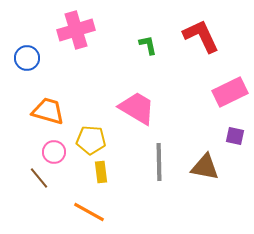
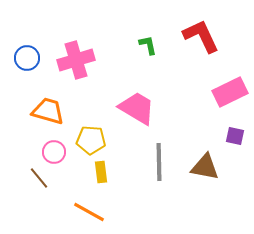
pink cross: moved 30 px down
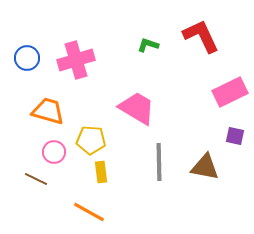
green L-shape: rotated 60 degrees counterclockwise
brown line: moved 3 px left, 1 px down; rotated 25 degrees counterclockwise
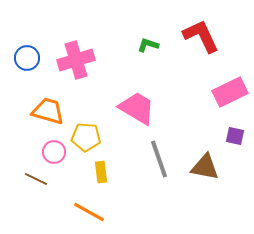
yellow pentagon: moved 5 px left, 3 px up
gray line: moved 3 px up; rotated 18 degrees counterclockwise
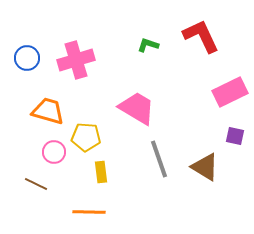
brown triangle: rotated 20 degrees clockwise
brown line: moved 5 px down
orange line: rotated 28 degrees counterclockwise
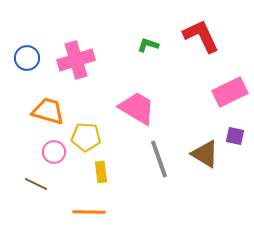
brown triangle: moved 13 px up
